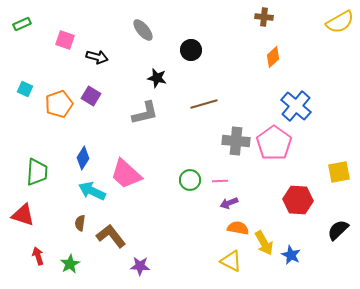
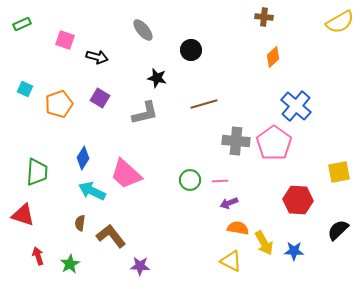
purple square: moved 9 px right, 2 px down
blue star: moved 3 px right, 4 px up; rotated 24 degrees counterclockwise
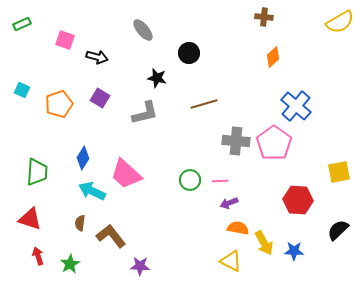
black circle: moved 2 px left, 3 px down
cyan square: moved 3 px left, 1 px down
red triangle: moved 7 px right, 4 px down
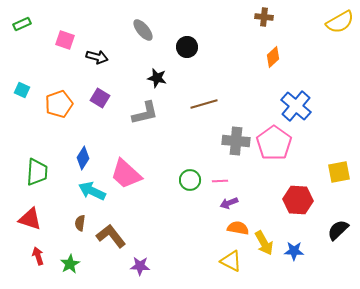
black circle: moved 2 px left, 6 px up
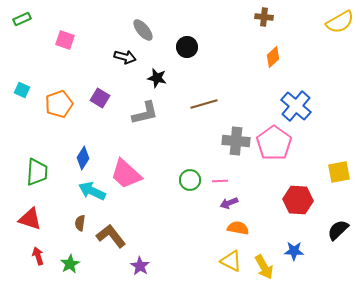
green rectangle: moved 5 px up
black arrow: moved 28 px right
yellow arrow: moved 24 px down
purple star: rotated 30 degrees clockwise
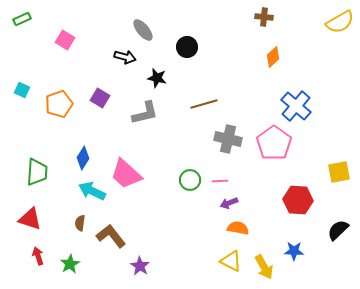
pink square: rotated 12 degrees clockwise
gray cross: moved 8 px left, 2 px up; rotated 8 degrees clockwise
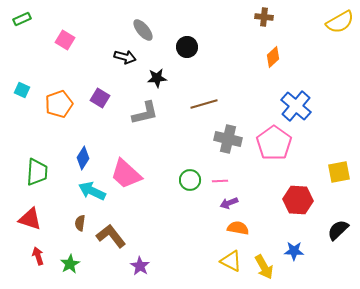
black star: rotated 18 degrees counterclockwise
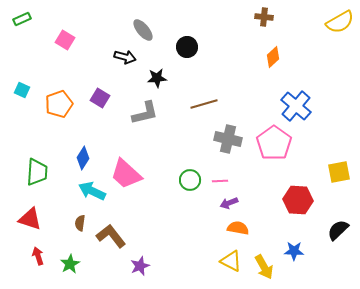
purple star: rotated 18 degrees clockwise
